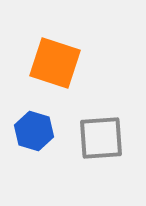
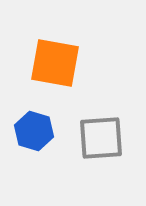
orange square: rotated 8 degrees counterclockwise
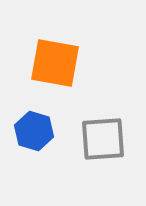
gray square: moved 2 px right, 1 px down
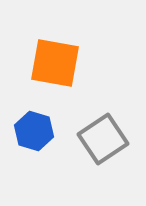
gray square: rotated 30 degrees counterclockwise
